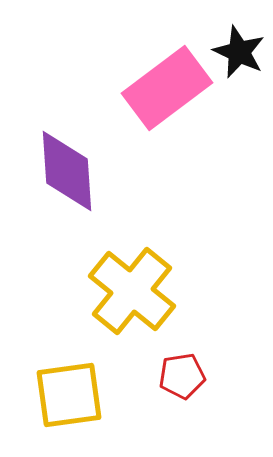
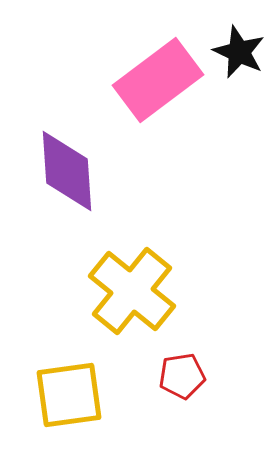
pink rectangle: moved 9 px left, 8 px up
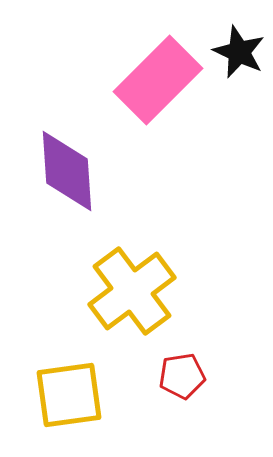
pink rectangle: rotated 8 degrees counterclockwise
yellow cross: rotated 14 degrees clockwise
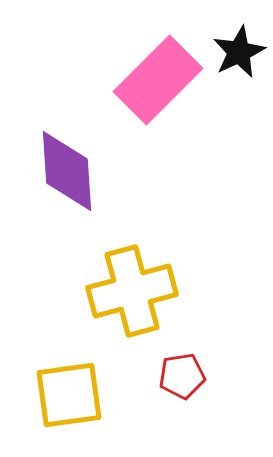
black star: rotated 22 degrees clockwise
yellow cross: rotated 22 degrees clockwise
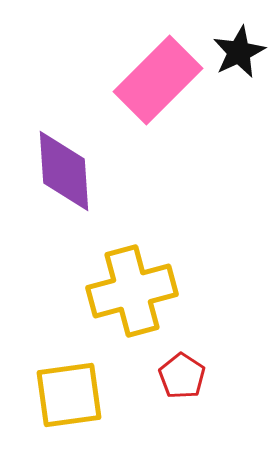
purple diamond: moved 3 px left
red pentagon: rotated 30 degrees counterclockwise
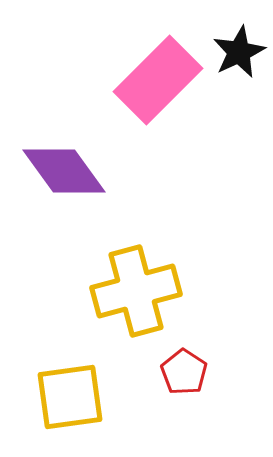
purple diamond: rotated 32 degrees counterclockwise
yellow cross: moved 4 px right
red pentagon: moved 2 px right, 4 px up
yellow square: moved 1 px right, 2 px down
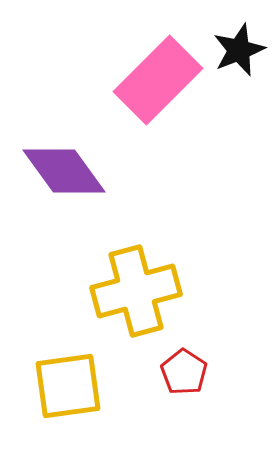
black star: moved 2 px up; rotated 4 degrees clockwise
yellow square: moved 2 px left, 11 px up
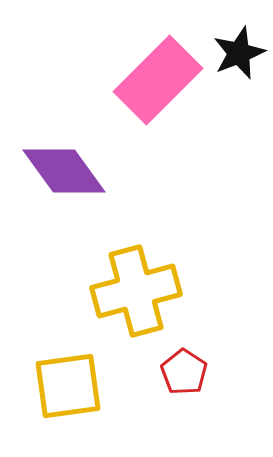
black star: moved 3 px down
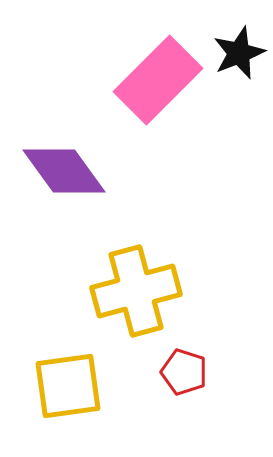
red pentagon: rotated 15 degrees counterclockwise
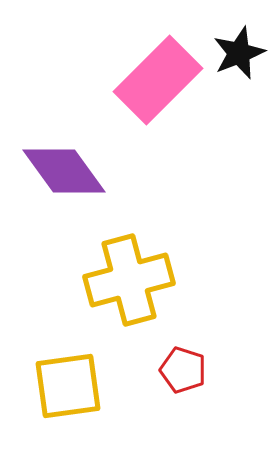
yellow cross: moved 7 px left, 11 px up
red pentagon: moved 1 px left, 2 px up
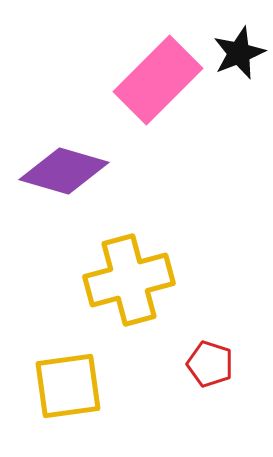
purple diamond: rotated 38 degrees counterclockwise
red pentagon: moved 27 px right, 6 px up
